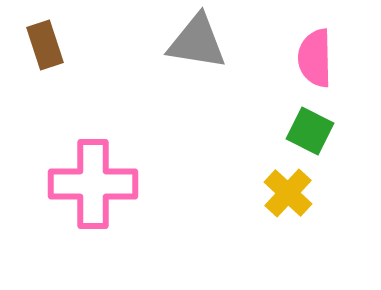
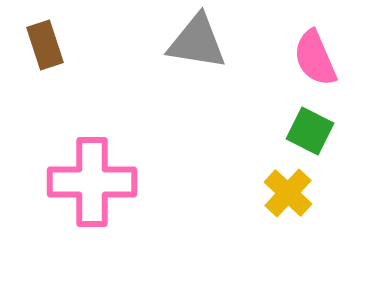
pink semicircle: rotated 22 degrees counterclockwise
pink cross: moved 1 px left, 2 px up
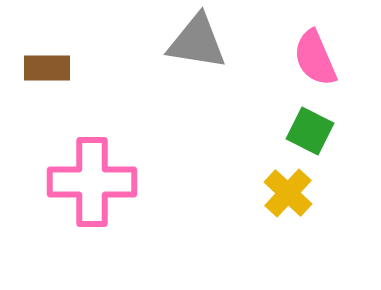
brown rectangle: moved 2 px right, 23 px down; rotated 72 degrees counterclockwise
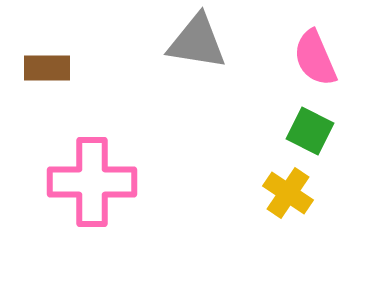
yellow cross: rotated 9 degrees counterclockwise
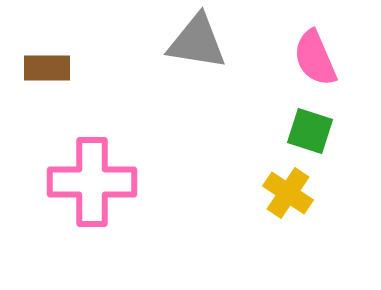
green square: rotated 9 degrees counterclockwise
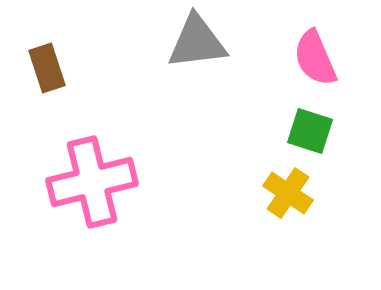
gray triangle: rotated 16 degrees counterclockwise
brown rectangle: rotated 72 degrees clockwise
pink cross: rotated 14 degrees counterclockwise
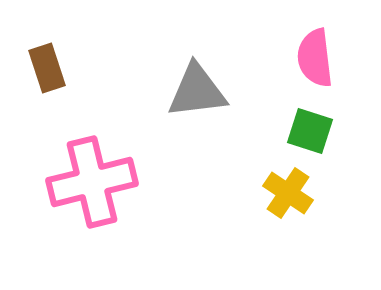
gray triangle: moved 49 px down
pink semicircle: rotated 16 degrees clockwise
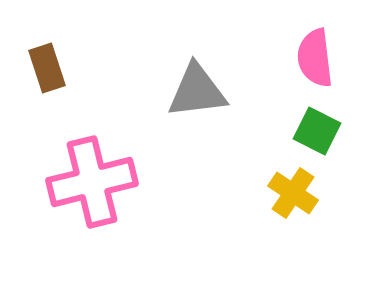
green square: moved 7 px right; rotated 9 degrees clockwise
yellow cross: moved 5 px right
